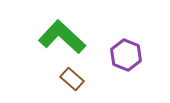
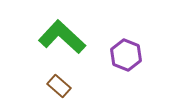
brown rectangle: moved 13 px left, 7 px down
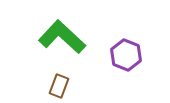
brown rectangle: rotated 70 degrees clockwise
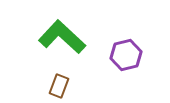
purple hexagon: rotated 24 degrees clockwise
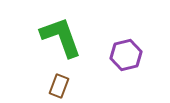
green L-shape: moved 1 px left; rotated 27 degrees clockwise
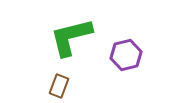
green L-shape: moved 10 px right; rotated 84 degrees counterclockwise
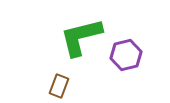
green L-shape: moved 10 px right
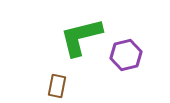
brown rectangle: moved 2 px left; rotated 10 degrees counterclockwise
